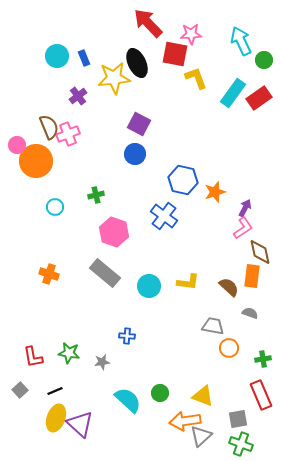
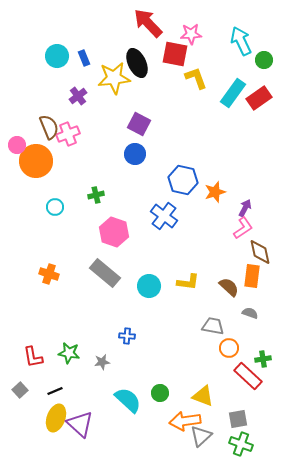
red rectangle at (261, 395): moved 13 px left, 19 px up; rotated 24 degrees counterclockwise
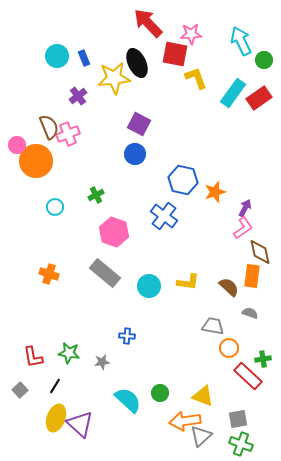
green cross at (96, 195): rotated 14 degrees counterclockwise
black line at (55, 391): moved 5 px up; rotated 35 degrees counterclockwise
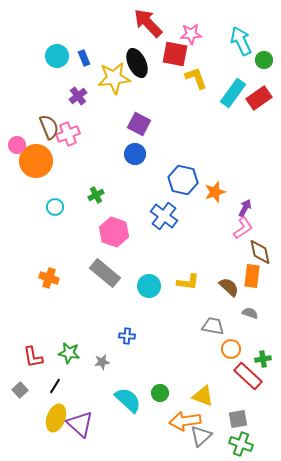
orange cross at (49, 274): moved 4 px down
orange circle at (229, 348): moved 2 px right, 1 px down
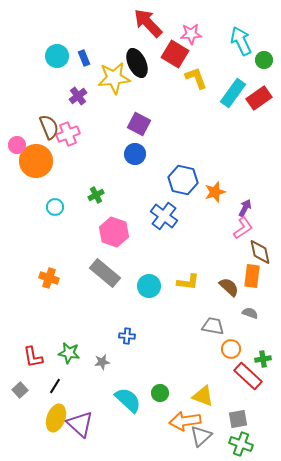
red square at (175, 54): rotated 20 degrees clockwise
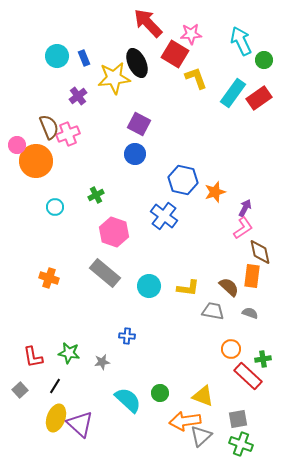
yellow L-shape at (188, 282): moved 6 px down
gray trapezoid at (213, 326): moved 15 px up
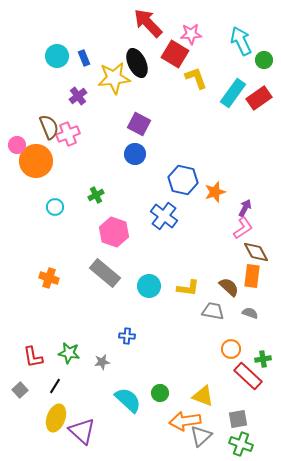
brown diamond at (260, 252): moved 4 px left; rotated 16 degrees counterclockwise
purple triangle at (80, 424): moved 2 px right, 7 px down
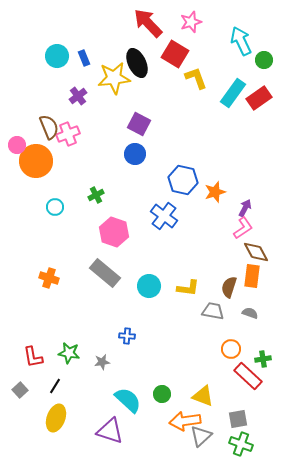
pink star at (191, 34): moved 12 px up; rotated 15 degrees counterclockwise
brown semicircle at (229, 287): rotated 115 degrees counterclockwise
green circle at (160, 393): moved 2 px right, 1 px down
purple triangle at (82, 431): moved 28 px right; rotated 24 degrees counterclockwise
